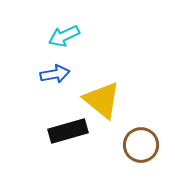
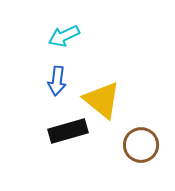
blue arrow: moved 2 px right, 7 px down; rotated 108 degrees clockwise
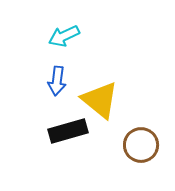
yellow triangle: moved 2 px left
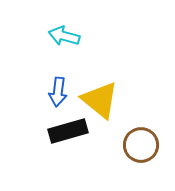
cyan arrow: rotated 40 degrees clockwise
blue arrow: moved 1 px right, 11 px down
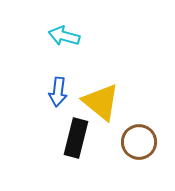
yellow triangle: moved 1 px right, 2 px down
black rectangle: moved 8 px right, 7 px down; rotated 60 degrees counterclockwise
brown circle: moved 2 px left, 3 px up
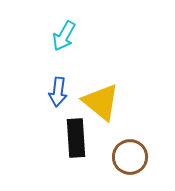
cyan arrow: rotated 76 degrees counterclockwise
black rectangle: rotated 18 degrees counterclockwise
brown circle: moved 9 px left, 15 px down
